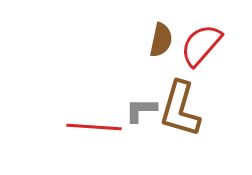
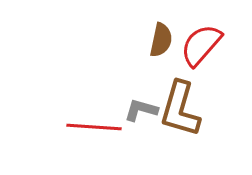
gray L-shape: rotated 16 degrees clockwise
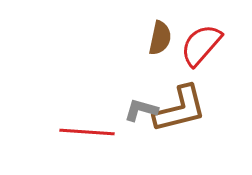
brown semicircle: moved 1 px left, 2 px up
brown L-shape: rotated 120 degrees counterclockwise
red line: moved 7 px left, 5 px down
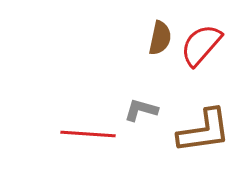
brown L-shape: moved 24 px right, 22 px down; rotated 6 degrees clockwise
red line: moved 1 px right, 2 px down
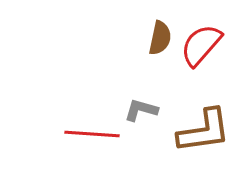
red line: moved 4 px right
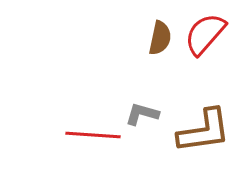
red semicircle: moved 4 px right, 11 px up
gray L-shape: moved 1 px right, 4 px down
red line: moved 1 px right, 1 px down
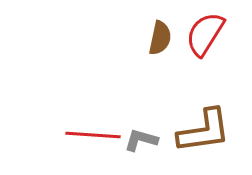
red semicircle: rotated 9 degrees counterclockwise
gray L-shape: moved 1 px left, 26 px down
